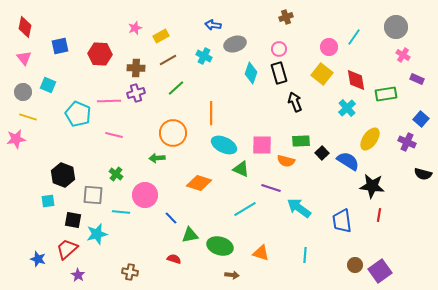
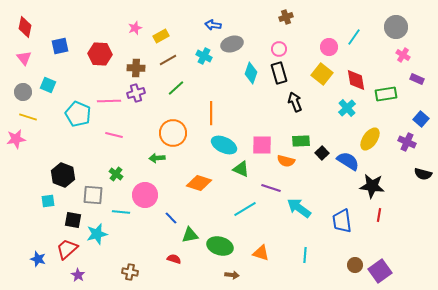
gray ellipse at (235, 44): moved 3 px left
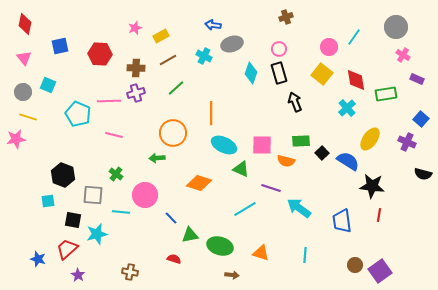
red diamond at (25, 27): moved 3 px up
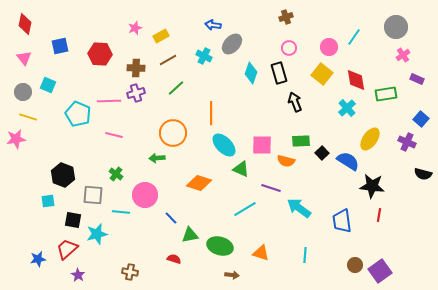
gray ellipse at (232, 44): rotated 30 degrees counterclockwise
pink circle at (279, 49): moved 10 px right, 1 px up
pink cross at (403, 55): rotated 24 degrees clockwise
cyan ellipse at (224, 145): rotated 20 degrees clockwise
blue star at (38, 259): rotated 28 degrees counterclockwise
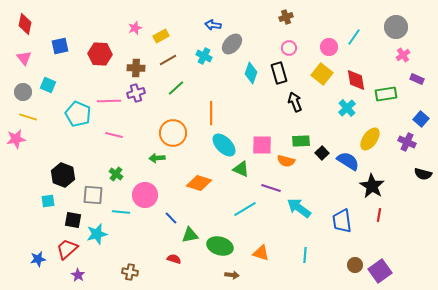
black star at (372, 186): rotated 25 degrees clockwise
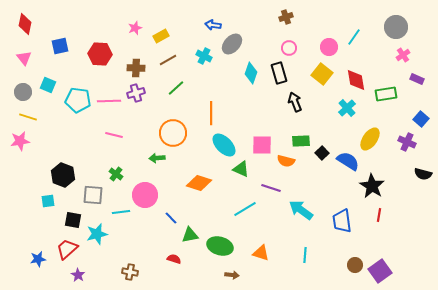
cyan pentagon at (78, 114): moved 14 px up; rotated 15 degrees counterclockwise
pink star at (16, 139): moved 4 px right, 2 px down
cyan arrow at (299, 208): moved 2 px right, 2 px down
cyan line at (121, 212): rotated 12 degrees counterclockwise
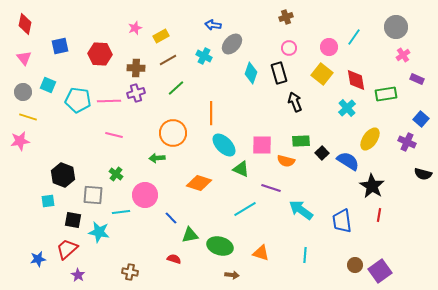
cyan star at (97, 234): moved 2 px right, 2 px up; rotated 25 degrees clockwise
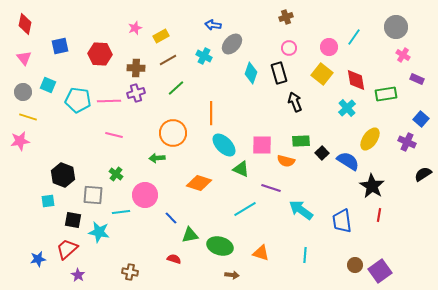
pink cross at (403, 55): rotated 24 degrees counterclockwise
black semicircle at (423, 174): rotated 132 degrees clockwise
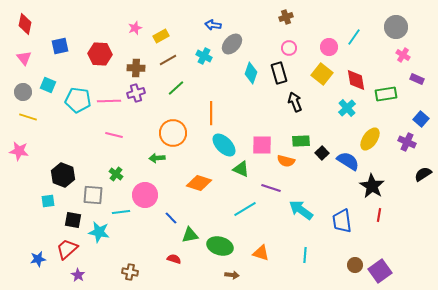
pink star at (20, 141): moved 1 px left, 10 px down; rotated 18 degrees clockwise
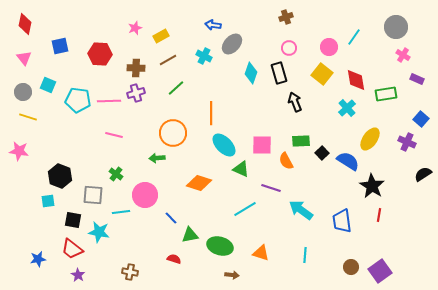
orange semicircle at (286, 161): rotated 48 degrees clockwise
black hexagon at (63, 175): moved 3 px left, 1 px down
red trapezoid at (67, 249): moved 5 px right; rotated 100 degrees counterclockwise
brown circle at (355, 265): moved 4 px left, 2 px down
